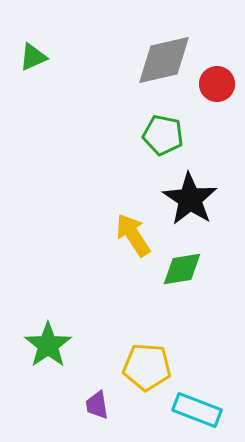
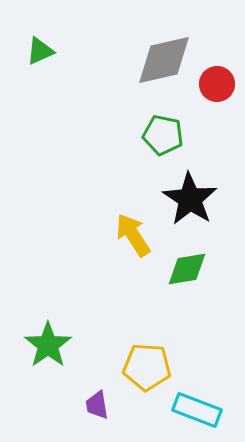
green triangle: moved 7 px right, 6 px up
green diamond: moved 5 px right
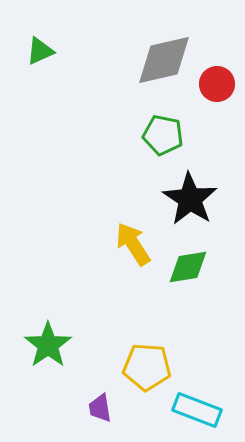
yellow arrow: moved 9 px down
green diamond: moved 1 px right, 2 px up
purple trapezoid: moved 3 px right, 3 px down
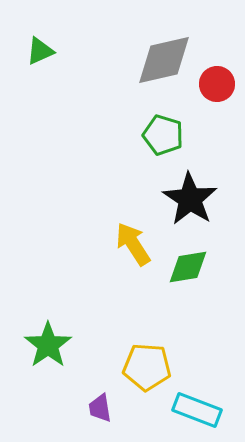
green pentagon: rotated 6 degrees clockwise
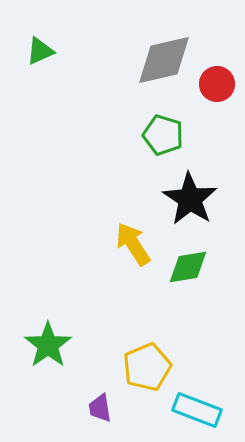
yellow pentagon: rotated 27 degrees counterclockwise
